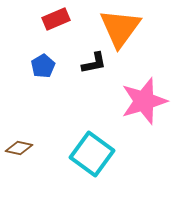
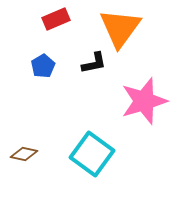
brown diamond: moved 5 px right, 6 px down
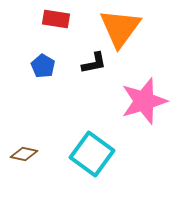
red rectangle: rotated 32 degrees clockwise
blue pentagon: rotated 10 degrees counterclockwise
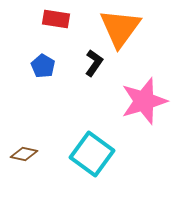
black L-shape: rotated 44 degrees counterclockwise
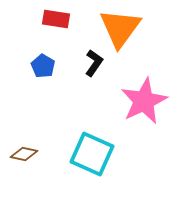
pink star: rotated 9 degrees counterclockwise
cyan square: rotated 12 degrees counterclockwise
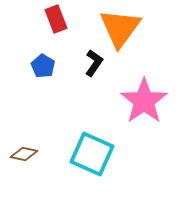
red rectangle: rotated 60 degrees clockwise
pink star: rotated 9 degrees counterclockwise
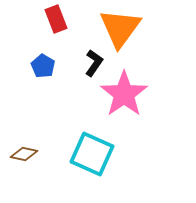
pink star: moved 20 px left, 7 px up
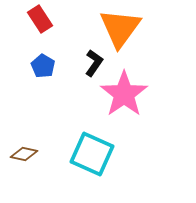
red rectangle: moved 16 px left; rotated 12 degrees counterclockwise
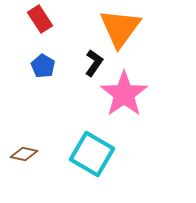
cyan square: rotated 6 degrees clockwise
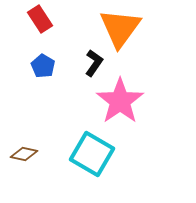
pink star: moved 4 px left, 7 px down
